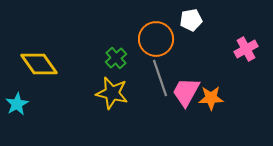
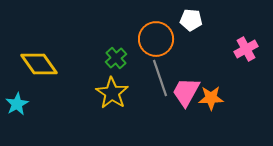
white pentagon: rotated 15 degrees clockwise
yellow star: rotated 20 degrees clockwise
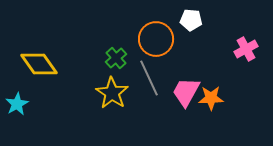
gray line: moved 11 px left; rotated 6 degrees counterclockwise
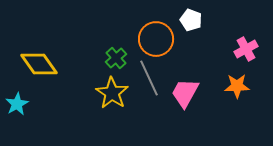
white pentagon: rotated 15 degrees clockwise
pink trapezoid: moved 1 px left, 1 px down
orange star: moved 26 px right, 12 px up
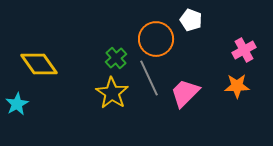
pink cross: moved 2 px left, 1 px down
pink trapezoid: rotated 16 degrees clockwise
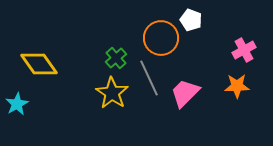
orange circle: moved 5 px right, 1 px up
